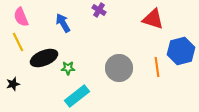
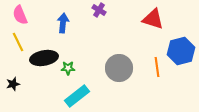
pink semicircle: moved 1 px left, 2 px up
blue arrow: rotated 36 degrees clockwise
black ellipse: rotated 12 degrees clockwise
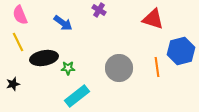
blue arrow: rotated 120 degrees clockwise
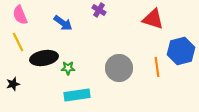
cyan rectangle: moved 1 px up; rotated 30 degrees clockwise
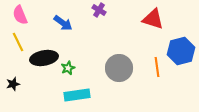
green star: rotated 24 degrees counterclockwise
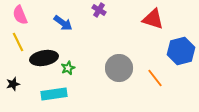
orange line: moved 2 px left, 11 px down; rotated 30 degrees counterclockwise
cyan rectangle: moved 23 px left, 1 px up
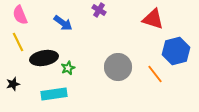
blue hexagon: moved 5 px left
gray circle: moved 1 px left, 1 px up
orange line: moved 4 px up
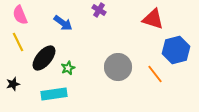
blue hexagon: moved 1 px up
black ellipse: rotated 40 degrees counterclockwise
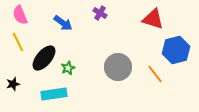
purple cross: moved 1 px right, 3 px down
